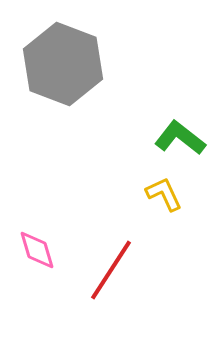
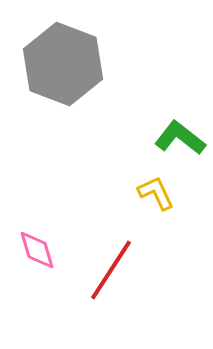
yellow L-shape: moved 8 px left, 1 px up
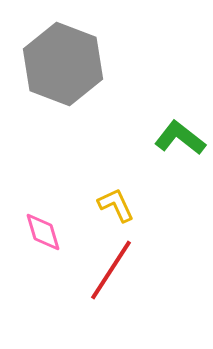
yellow L-shape: moved 40 px left, 12 px down
pink diamond: moved 6 px right, 18 px up
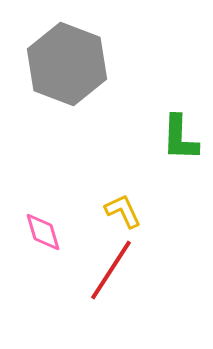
gray hexagon: moved 4 px right
green L-shape: rotated 126 degrees counterclockwise
yellow L-shape: moved 7 px right, 6 px down
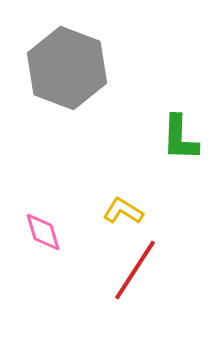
gray hexagon: moved 4 px down
yellow L-shape: rotated 33 degrees counterclockwise
red line: moved 24 px right
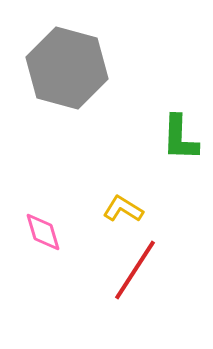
gray hexagon: rotated 6 degrees counterclockwise
yellow L-shape: moved 2 px up
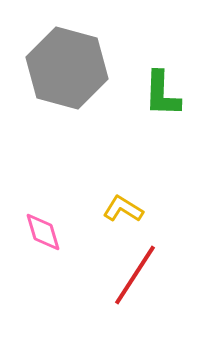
green L-shape: moved 18 px left, 44 px up
red line: moved 5 px down
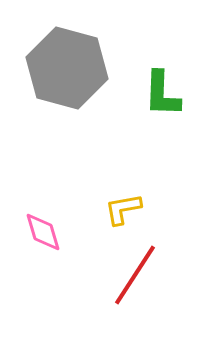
yellow L-shape: rotated 42 degrees counterclockwise
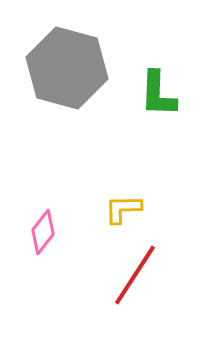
green L-shape: moved 4 px left
yellow L-shape: rotated 9 degrees clockwise
pink diamond: rotated 54 degrees clockwise
